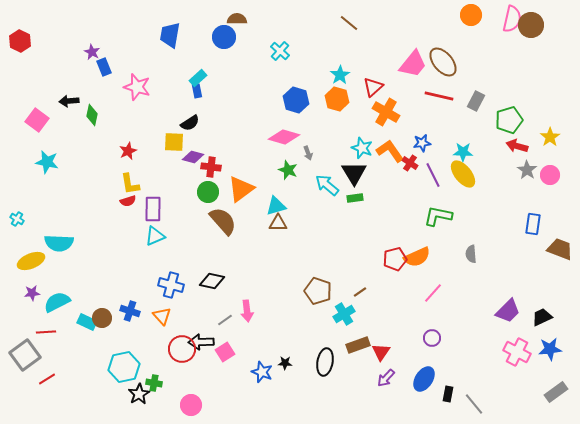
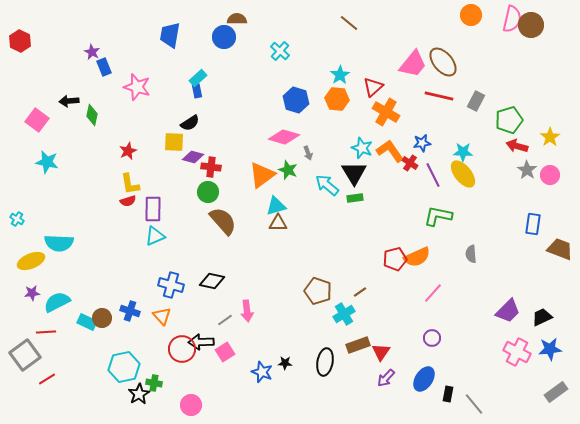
orange hexagon at (337, 99): rotated 10 degrees counterclockwise
orange triangle at (241, 189): moved 21 px right, 14 px up
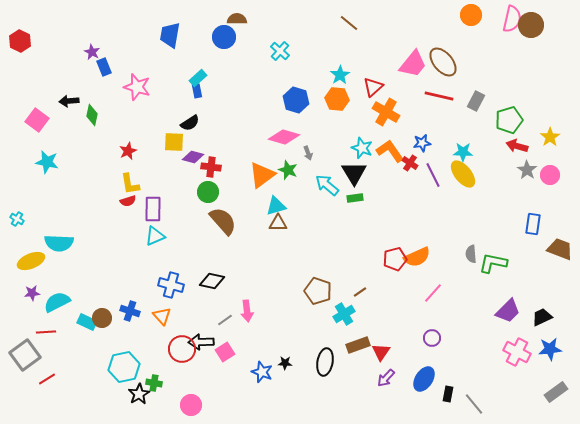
green L-shape at (438, 216): moved 55 px right, 47 px down
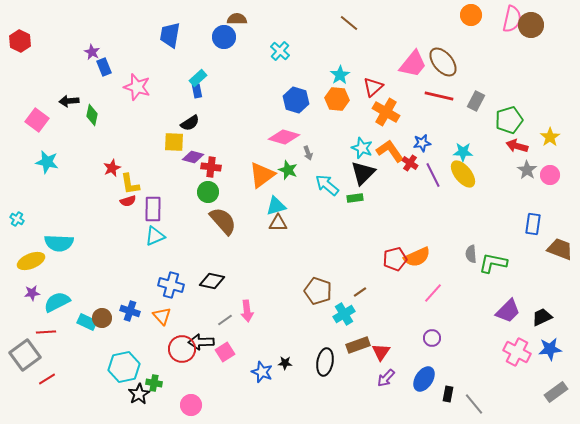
red star at (128, 151): moved 16 px left, 17 px down
black triangle at (354, 173): moved 9 px right; rotated 16 degrees clockwise
